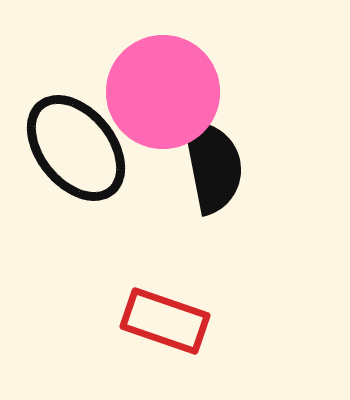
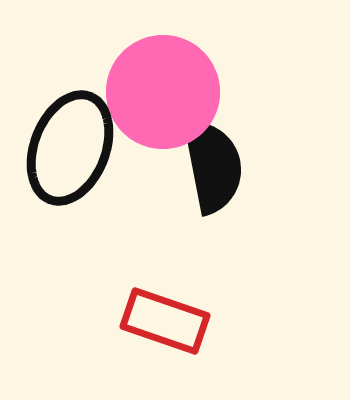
black ellipse: moved 6 px left; rotated 60 degrees clockwise
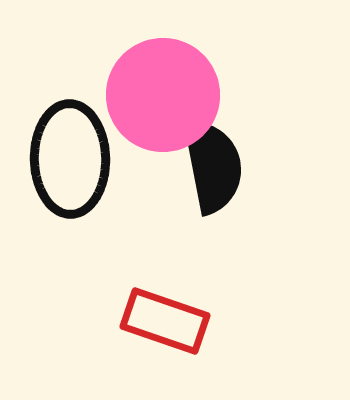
pink circle: moved 3 px down
black ellipse: moved 11 px down; rotated 22 degrees counterclockwise
